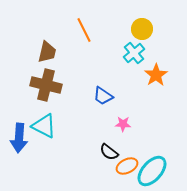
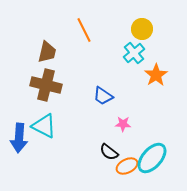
cyan ellipse: moved 13 px up
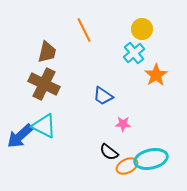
brown cross: moved 2 px left, 1 px up; rotated 12 degrees clockwise
blue arrow: moved 1 px right, 2 px up; rotated 44 degrees clockwise
cyan ellipse: moved 1 px left, 1 px down; rotated 36 degrees clockwise
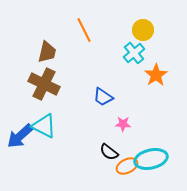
yellow circle: moved 1 px right, 1 px down
blue trapezoid: moved 1 px down
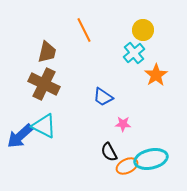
black semicircle: rotated 24 degrees clockwise
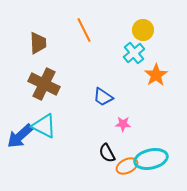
brown trapezoid: moved 9 px left, 9 px up; rotated 15 degrees counterclockwise
black semicircle: moved 2 px left, 1 px down
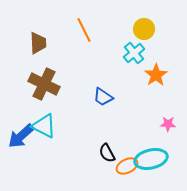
yellow circle: moved 1 px right, 1 px up
pink star: moved 45 px right
blue arrow: moved 1 px right
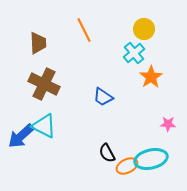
orange star: moved 5 px left, 2 px down
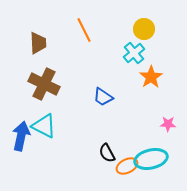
blue arrow: rotated 144 degrees clockwise
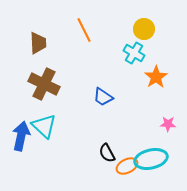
cyan cross: rotated 20 degrees counterclockwise
orange star: moved 5 px right
cyan triangle: rotated 16 degrees clockwise
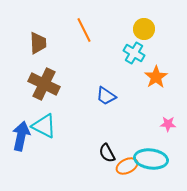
blue trapezoid: moved 3 px right, 1 px up
cyan triangle: rotated 16 degrees counterclockwise
cyan ellipse: rotated 20 degrees clockwise
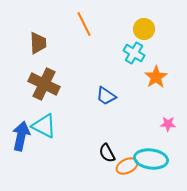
orange line: moved 6 px up
